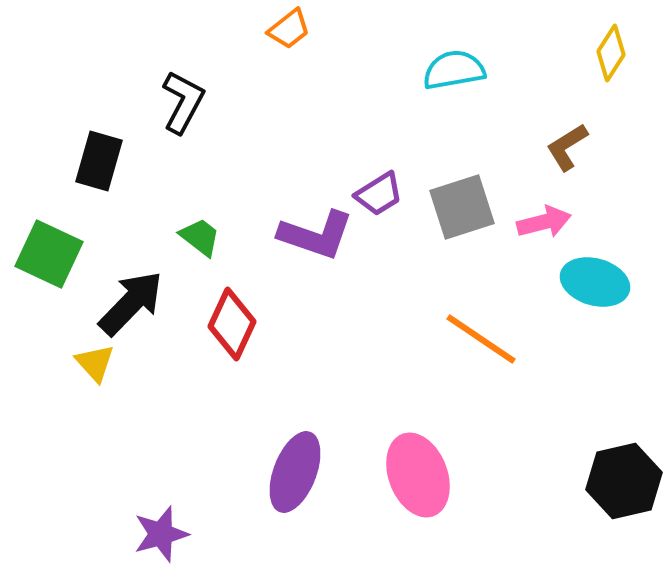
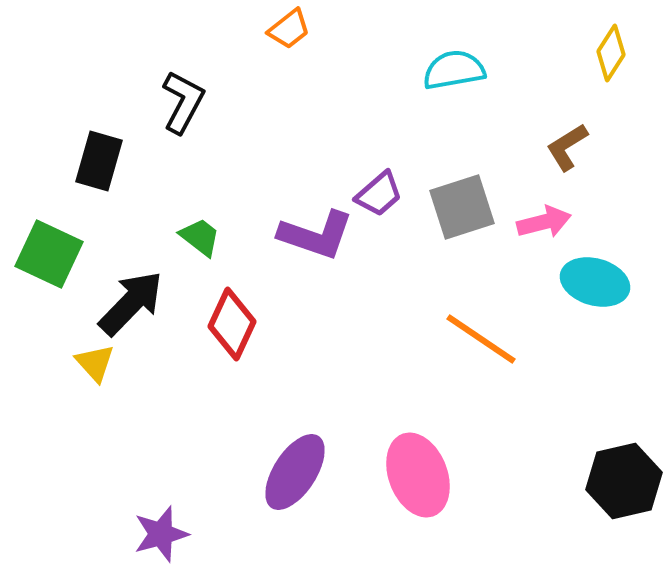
purple trapezoid: rotated 9 degrees counterclockwise
purple ellipse: rotated 12 degrees clockwise
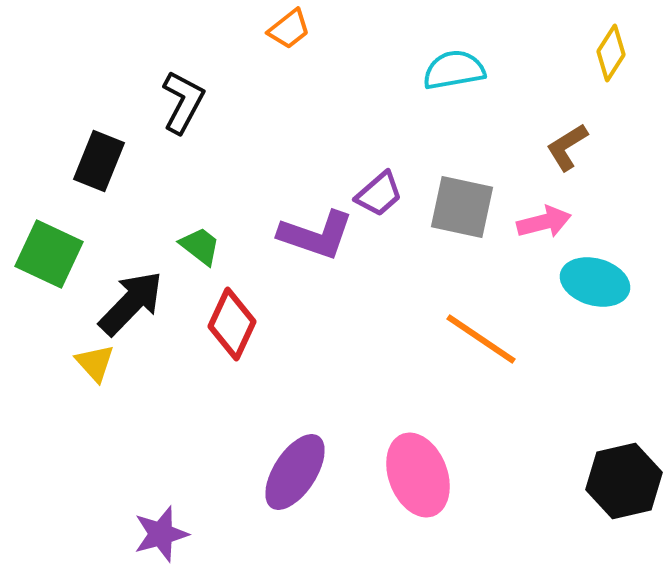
black rectangle: rotated 6 degrees clockwise
gray square: rotated 30 degrees clockwise
green trapezoid: moved 9 px down
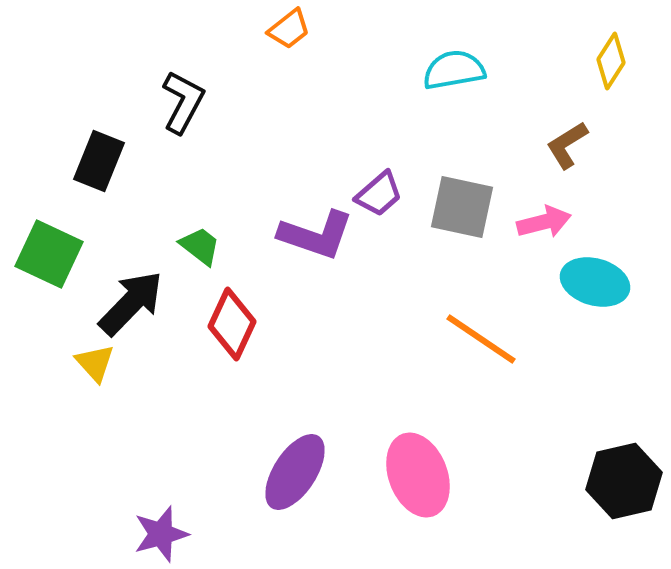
yellow diamond: moved 8 px down
brown L-shape: moved 2 px up
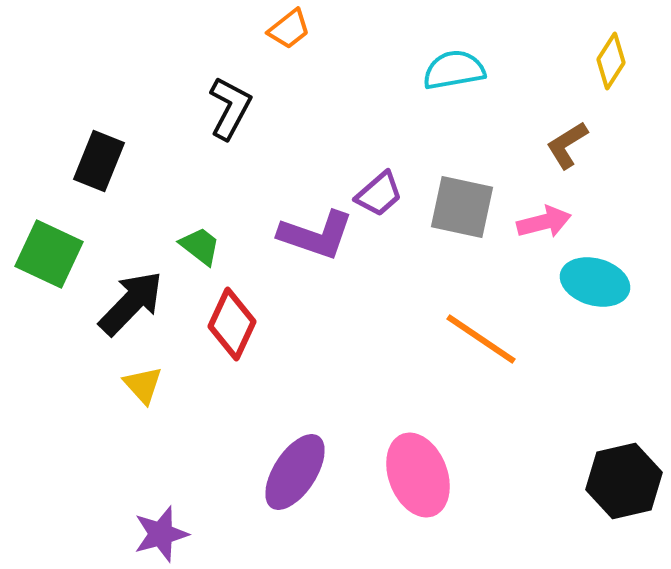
black L-shape: moved 47 px right, 6 px down
yellow triangle: moved 48 px right, 22 px down
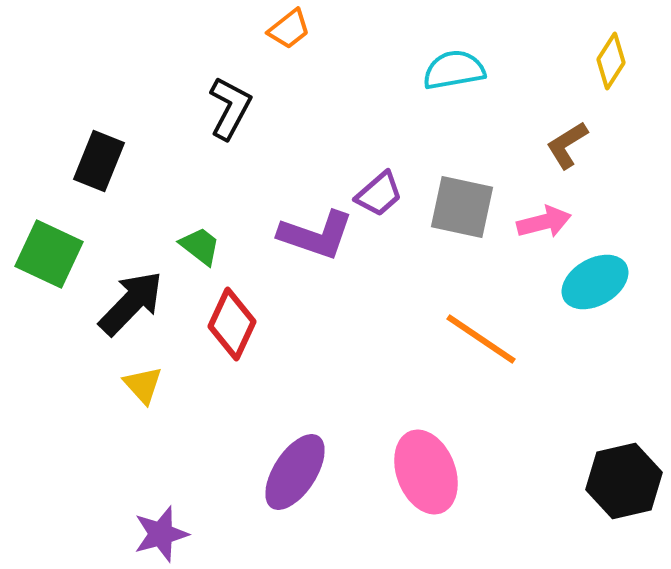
cyan ellipse: rotated 46 degrees counterclockwise
pink ellipse: moved 8 px right, 3 px up
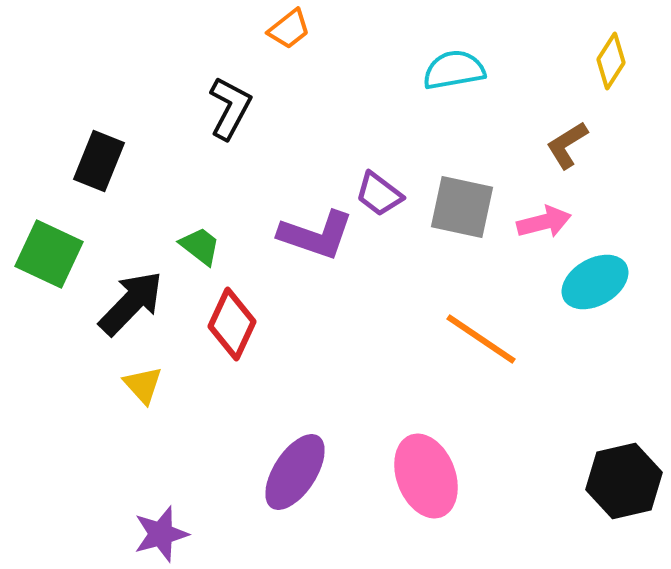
purple trapezoid: rotated 78 degrees clockwise
pink ellipse: moved 4 px down
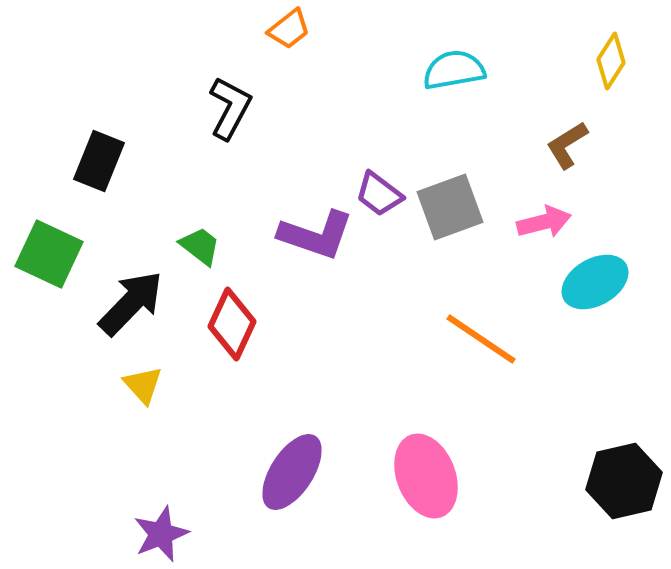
gray square: moved 12 px left; rotated 32 degrees counterclockwise
purple ellipse: moved 3 px left
purple star: rotated 6 degrees counterclockwise
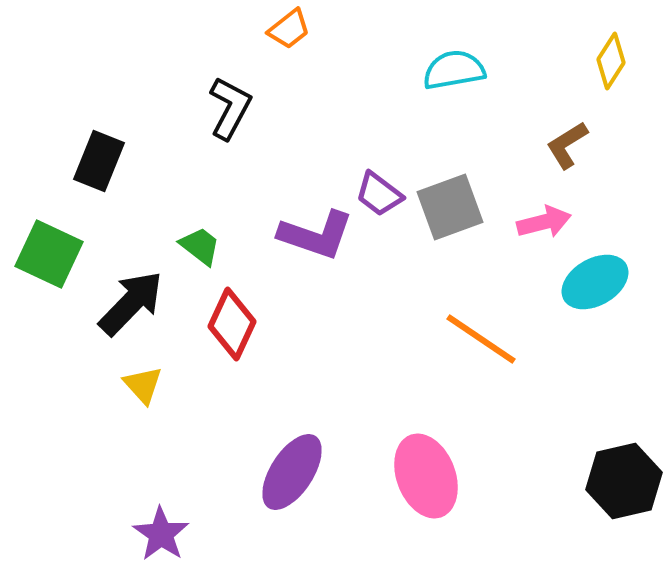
purple star: rotated 16 degrees counterclockwise
